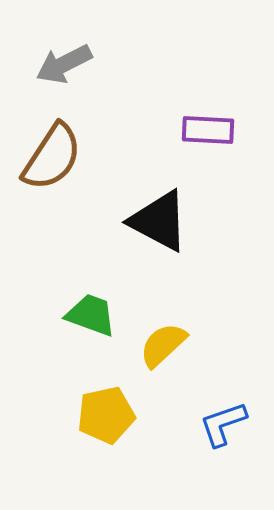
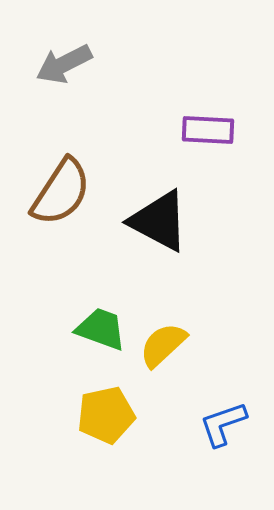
brown semicircle: moved 9 px right, 35 px down
green trapezoid: moved 10 px right, 14 px down
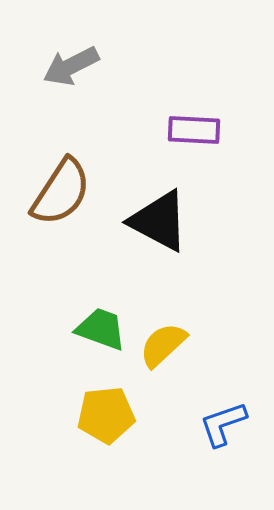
gray arrow: moved 7 px right, 2 px down
purple rectangle: moved 14 px left
yellow pentagon: rotated 6 degrees clockwise
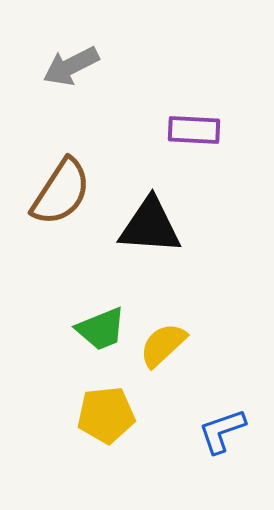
black triangle: moved 9 px left, 5 px down; rotated 24 degrees counterclockwise
green trapezoid: rotated 138 degrees clockwise
blue L-shape: moved 1 px left, 7 px down
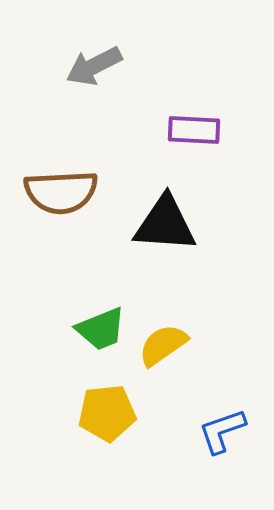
gray arrow: moved 23 px right
brown semicircle: rotated 54 degrees clockwise
black triangle: moved 15 px right, 2 px up
yellow semicircle: rotated 8 degrees clockwise
yellow pentagon: moved 1 px right, 2 px up
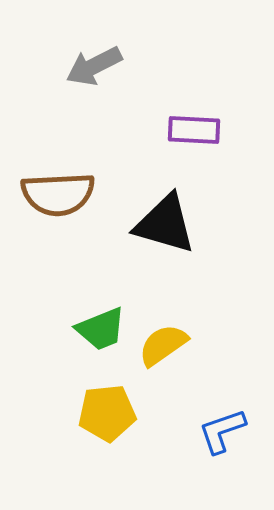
brown semicircle: moved 3 px left, 2 px down
black triangle: rotated 12 degrees clockwise
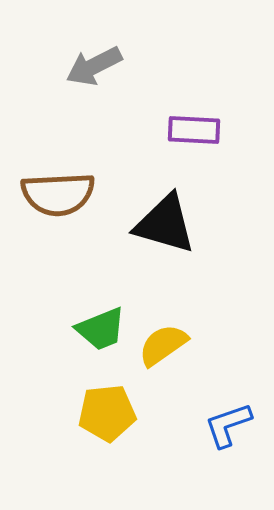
blue L-shape: moved 6 px right, 6 px up
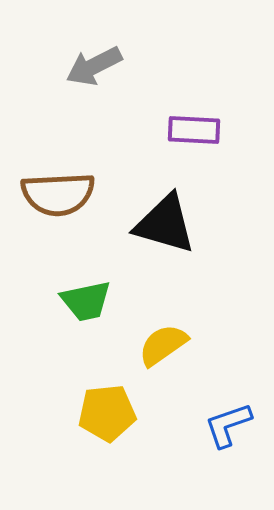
green trapezoid: moved 15 px left, 28 px up; rotated 10 degrees clockwise
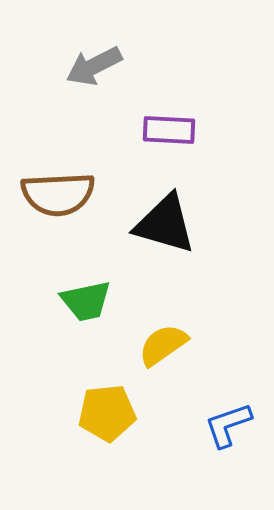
purple rectangle: moved 25 px left
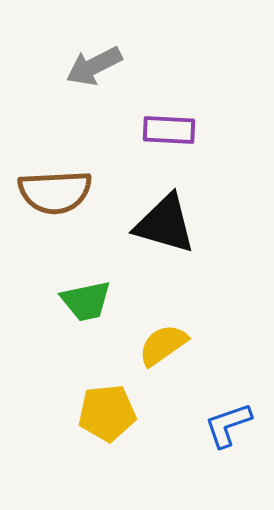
brown semicircle: moved 3 px left, 2 px up
